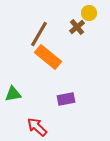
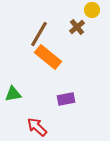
yellow circle: moved 3 px right, 3 px up
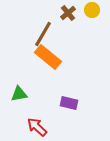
brown cross: moved 9 px left, 14 px up
brown line: moved 4 px right
green triangle: moved 6 px right
purple rectangle: moved 3 px right, 4 px down; rotated 24 degrees clockwise
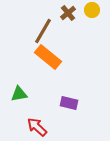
brown line: moved 3 px up
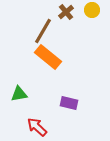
brown cross: moved 2 px left, 1 px up
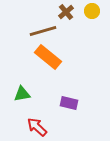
yellow circle: moved 1 px down
brown line: rotated 44 degrees clockwise
green triangle: moved 3 px right
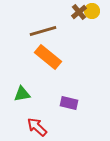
brown cross: moved 13 px right
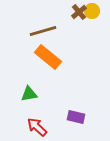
green triangle: moved 7 px right
purple rectangle: moved 7 px right, 14 px down
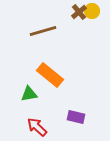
orange rectangle: moved 2 px right, 18 px down
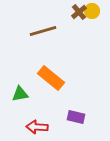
orange rectangle: moved 1 px right, 3 px down
green triangle: moved 9 px left
red arrow: rotated 40 degrees counterclockwise
